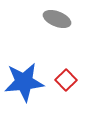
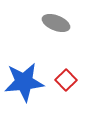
gray ellipse: moved 1 px left, 4 px down
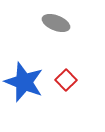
blue star: rotated 27 degrees clockwise
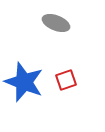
red square: rotated 25 degrees clockwise
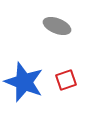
gray ellipse: moved 1 px right, 3 px down
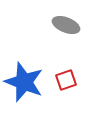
gray ellipse: moved 9 px right, 1 px up
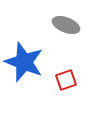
blue star: moved 20 px up
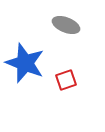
blue star: moved 1 px right, 1 px down
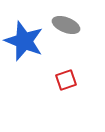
blue star: moved 1 px left, 22 px up
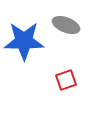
blue star: rotated 21 degrees counterclockwise
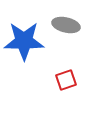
gray ellipse: rotated 8 degrees counterclockwise
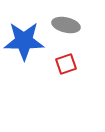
red square: moved 16 px up
